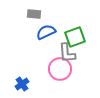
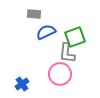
gray L-shape: rotated 10 degrees clockwise
pink circle: moved 5 px down
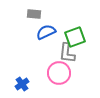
pink circle: moved 1 px left, 1 px up
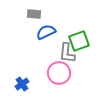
green square: moved 4 px right, 4 px down
